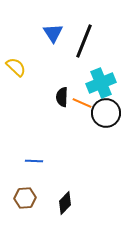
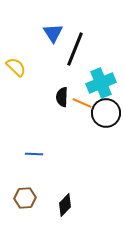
black line: moved 9 px left, 8 px down
blue line: moved 7 px up
black diamond: moved 2 px down
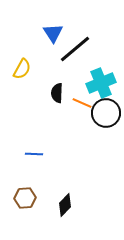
black line: rotated 28 degrees clockwise
yellow semicircle: moved 6 px right, 2 px down; rotated 75 degrees clockwise
black semicircle: moved 5 px left, 4 px up
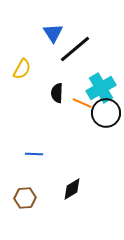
cyan cross: moved 5 px down; rotated 8 degrees counterclockwise
black diamond: moved 7 px right, 16 px up; rotated 15 degrees clockwise
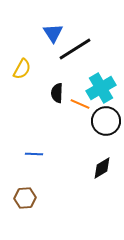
black line: rotated 8 degrees clockwise
orange line: moved 2 px left, 1 px down
black circle: moved 8 px down
black diamond: moved 30 px right, 21 px up
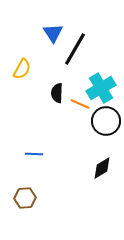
black line: rotated 28 degrees counterclockwise
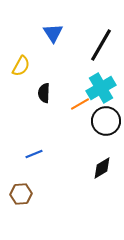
black line: moved 26 px right, 4 px up
yellow semicircle: moved 1 px left, 3 px up
black semicircle: moved 13 px left
orange line: rotated 54 degrees counterclockwise
blue line: rotated 24 degrees counterclockwise
brown hexagon: moved 4 px left, 4 px up
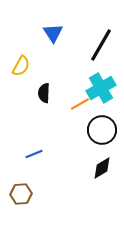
black circle: moved 4 px left, 9 px down
